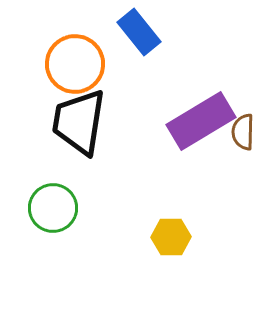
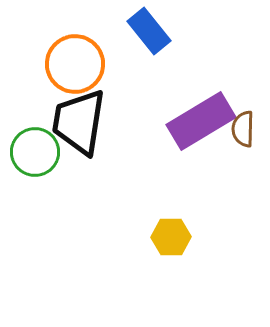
blue rectangle: moved 10 px right, 1 px up
brown semicircle: moved 3 px up
green circle: moved 18 px left, 56 px up
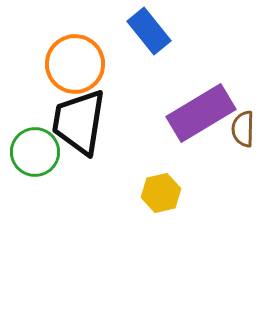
purple rectangle: moved 8 px up
yellow hexagon: moved 10 px left, 44 px up; rotated 12 degrees counterclockwise
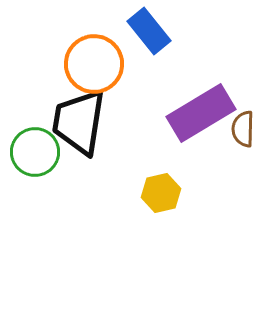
orange circle: moved 19 px right
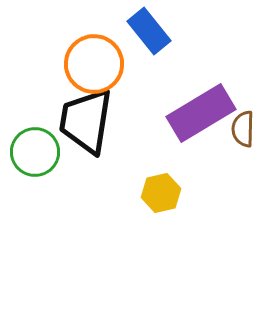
black trapezoid: moved 7 px right, 1 px up
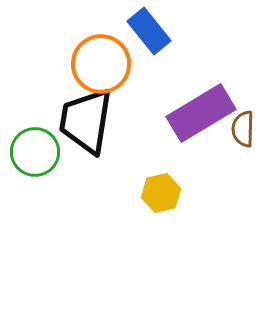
orange circle: moved 7 px right
